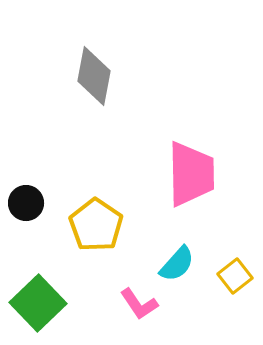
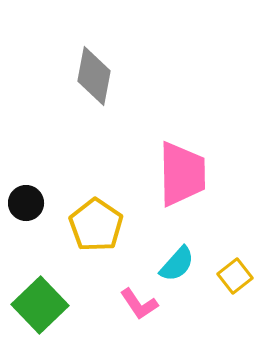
pink trapezoid: moved 9 px left
green square: moved 2 px right, 2 px down
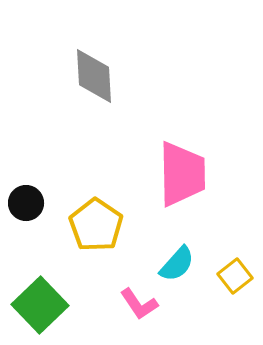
gray diamond: rotated 14 degrees counterclockwise
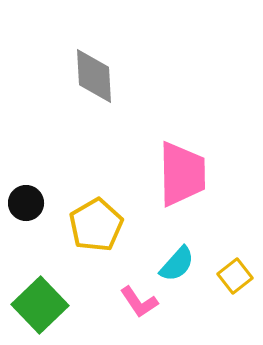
yellow pentagon: rotated 8 degrees clockwise
pink L-shape: moved 2 px up
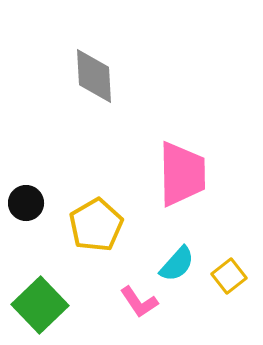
yellow square: moved 6 px left
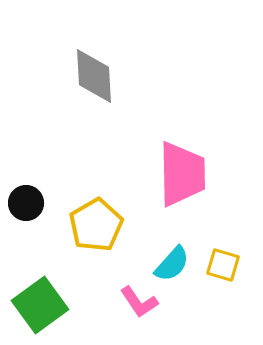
cyan semicircle: moved 5 px left
yellow square: moved 6 px left, 11 px up; rotated 36 degrees counterclockwise
green square: rotated 8 degrees clockwise
